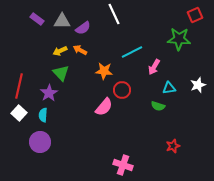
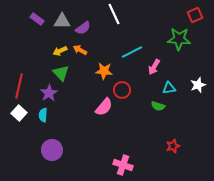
purple circle: moved 12 px right, 8 px down
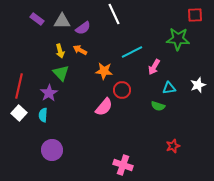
red square: rotated 21 degrees clockwise
green star: moved 1 px left
yellow arrow: rotated 80 degrees counterclockwise
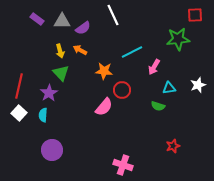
white line: moved 1 px left, 1 px down
green star: rotated 10 degrees counterclockwise
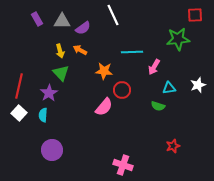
purple rectangle: rotated 24 degrees clockwise
cyan line: rotated 25 degrees clockwise
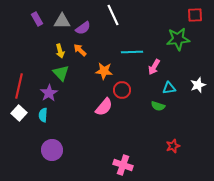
orange arrow: rotated 16 degrees clockwise
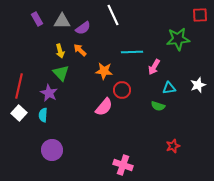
red square: moved 5 px right
purple star: rotated 12 degrees counterclockwise
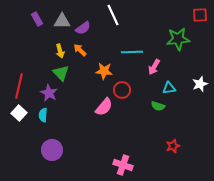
white star: moved 2 px right, 1 px up
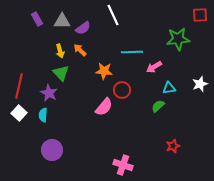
pink arrow: rotated 28 degrees clockwise
green semicircle: rotated 120 degrees clockwise
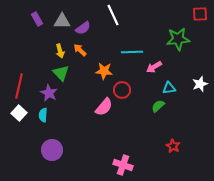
red square: moved 1 px up
red star: rotated 24 degrees counterclockwise
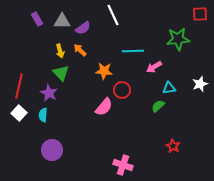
cyan line: moved 1 px right, 1 px up
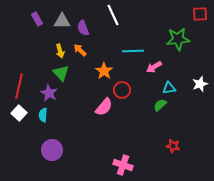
purple semicircle: rotated 105 degrees clockwise
orange star: rotated 30 degrees clockwise
green semicircle: moved 2 px right, 1 px up
red star: rotated 16 degrees counterclockwise
